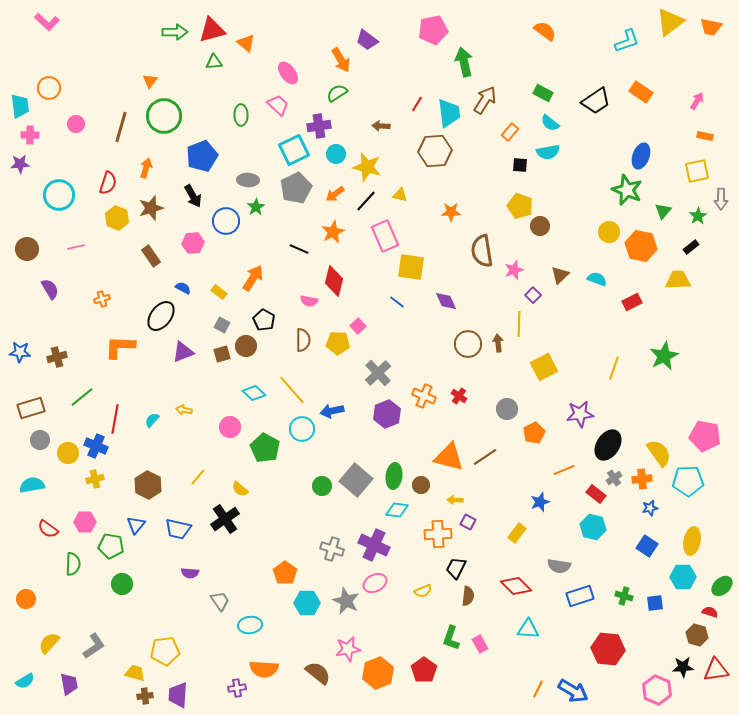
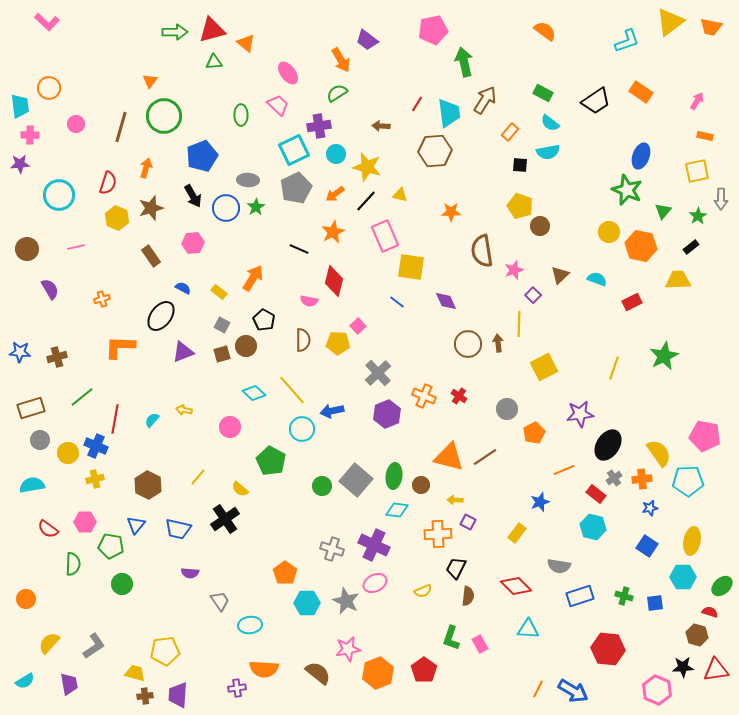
blue circle at (226, 221): moved 13 px up
green pentagon at (265, 448): moved 6 px right, 13 px down
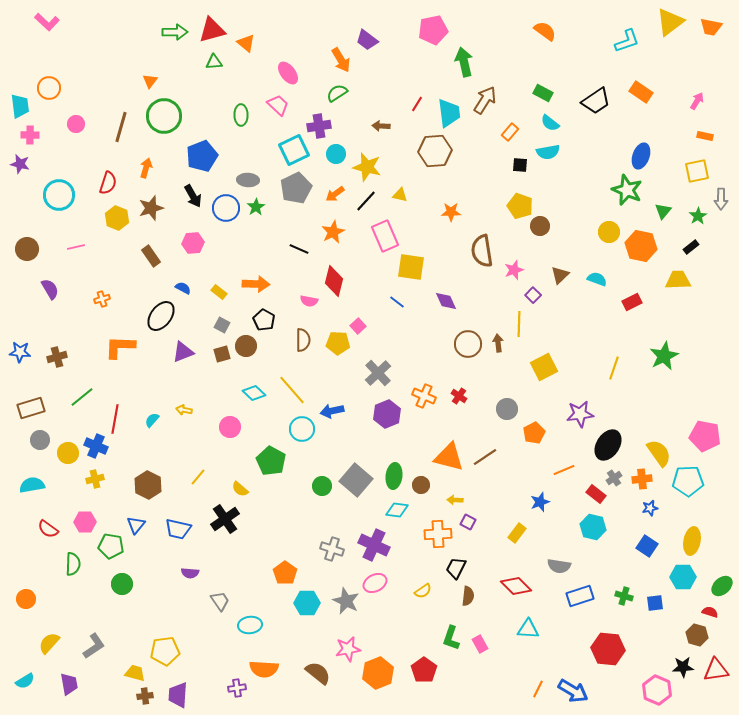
purple star at (20, 164): rotated 18 degrees clockwise
orange arrow at (253, 278): moved 3 px right, 6 px down; rotated 60 degrees clockwise
yellow semicircle at (423, 591): rotated 12 degrees counterclockwise
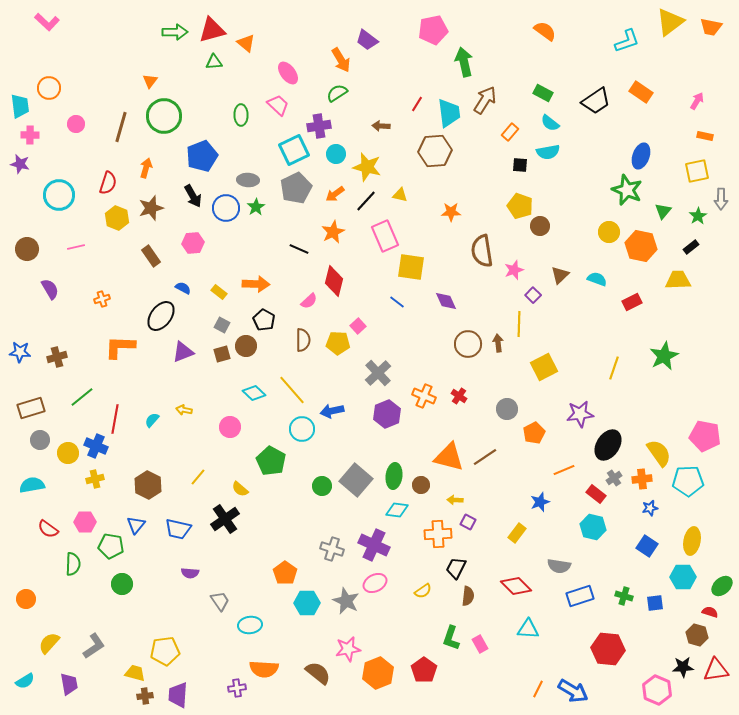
pink semicircle at (309, 301): rotated 54 degrees counterclockwise
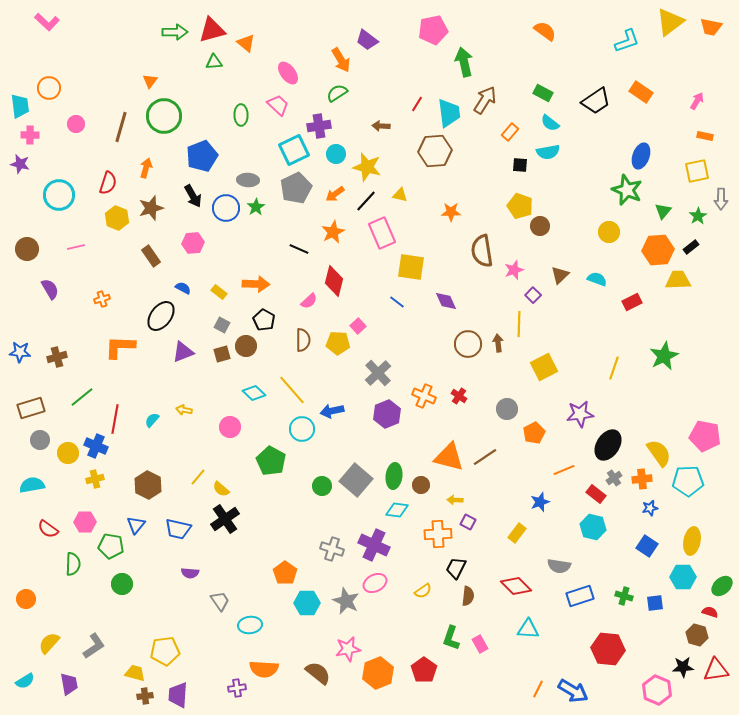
pink rectangle at (385, 236): moved 3 px left, 3 px up
orange hexagon at (641, 246): moved 17 px right, 4 px down; rotated 16 degrees counterclockwise
yellow semicircle at (240, 489): moved 19 px left
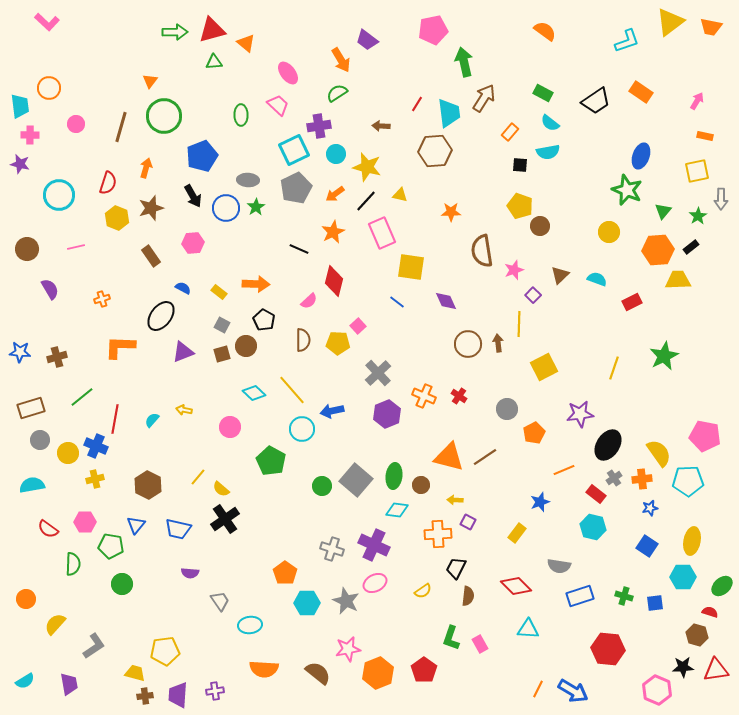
brown arrow at (485, 100): moved 1 px left, 2 px up
yellow semicircle at (49, 643): moved 6 px right, 19 px up
purple cross at (237, 688): moved 22 px left, 3 px down
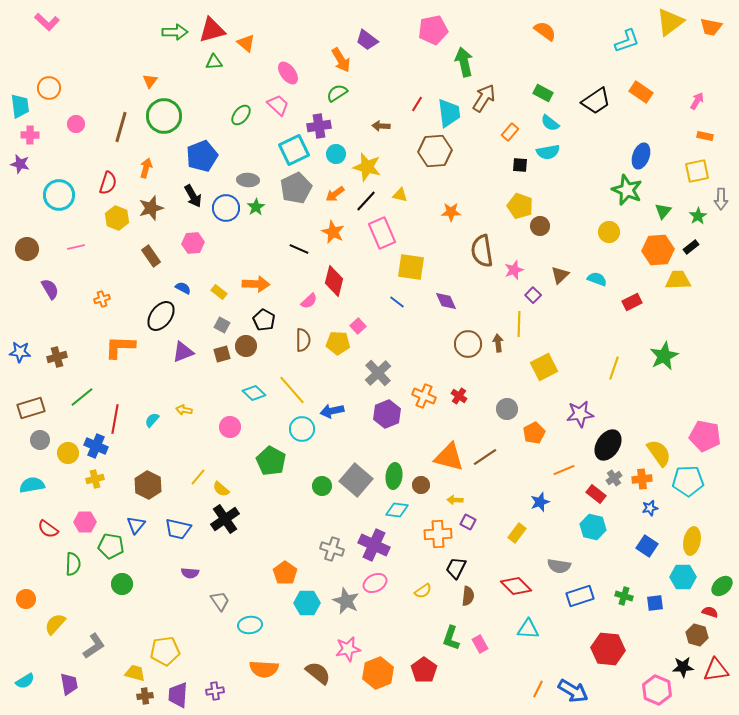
green ellipse at (241, 115): rotated 40 degrees clockwise
orange star at (333, 232): rotated 20 degrees counterclockwise
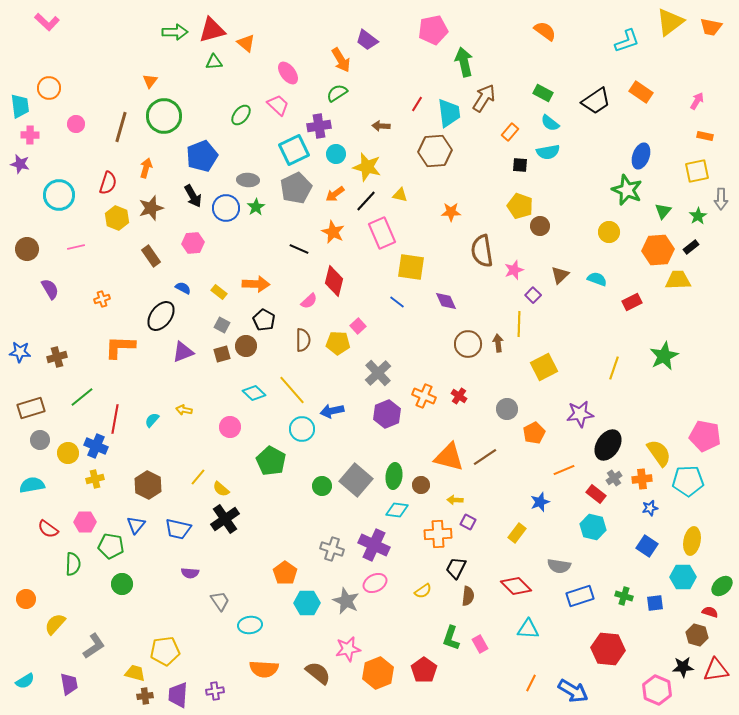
orange line at (538, 689): moved 7 px left, 6 px up
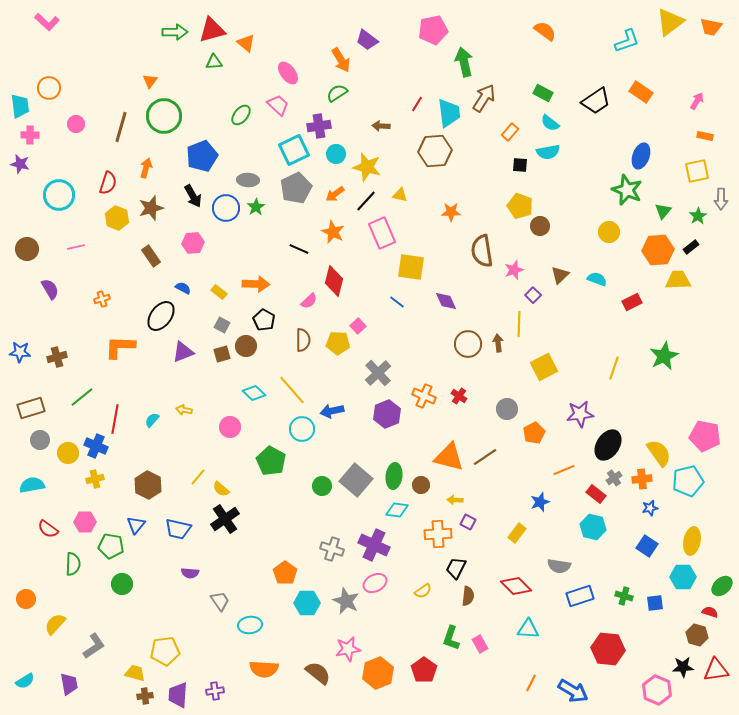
cyan pentagon at (688, 481): rotated 12 degrees counterclockwise
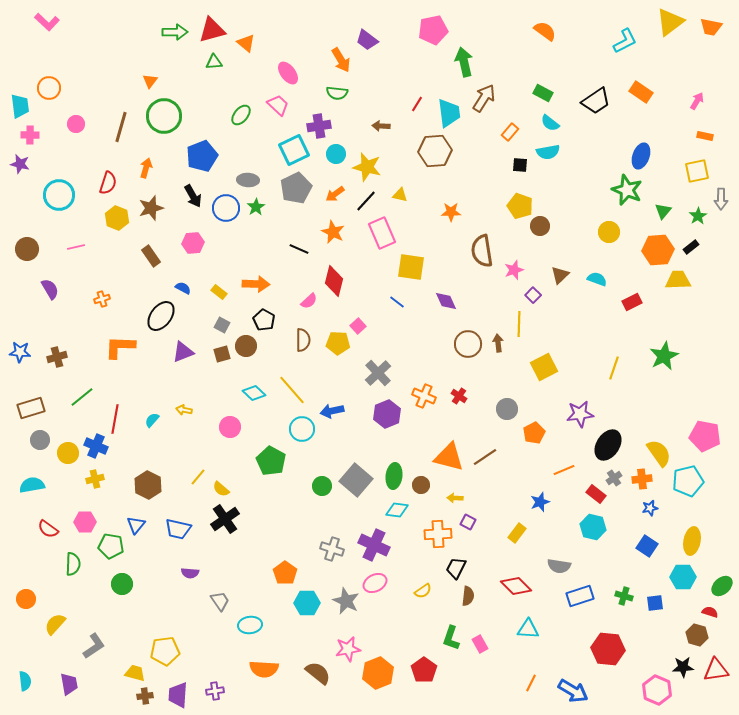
cyan L-shape at (627, 41): moved 2 px left; rotated 8 degrees counterclockwise
green semicircle at (337, 93): rotated 140 degrees counterclockwise
yellow arrow at (455, 500): moved 2 px up
cyan semicircle at (25, 681): rotated 66 degrees counterclockwise
